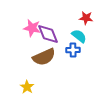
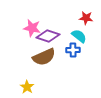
purple diamond: moved 2 px down; rotated 50 degrees counterclockwise
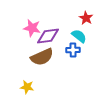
red star: rotated 24 degrees clockwise
purple diamond: rotated 25 degrees counterclockwise
brown semicircle: moved 2 px left
yellow star: rotated 24 degrees counterclockwise
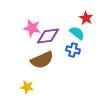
cyan semicircle: moved 2 px left, 3 px up
blue cross: rotated 16 degrees clockwise
brown semicircle: moved 3 px down
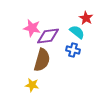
cyan semicircle: moved 1 px up
brown semicircle: rotated 50 degrees counterclockwise
yellow star: moved 5 px right, 2 px up
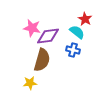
red star: moved 1 px left, 1 px down
yellow star: moved 2 px left, 2 px up; rotated 16 degrees counterclockwise
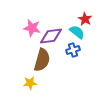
purple diamond: moved 3 px right
blue cross: rotated 32 degrees counterclockwise
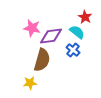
red star: moved 2 px up
blue cross: rotated 32 degrees counterclockwise
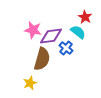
pink star: moved 1 px right, 2 px down
cyan semicircle: moved 1 px right
blue cross: moved 7 px left, 2 px up
brown semicircle: moved 1 px up
yellow star: rotated 16 degrees counterclockwise
